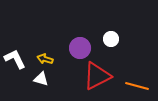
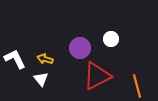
white triangle: rotated 35 degrees clockwise
orange line: rotated 60 degrees clockwise
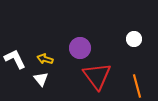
white circle: moved 23 px right
red triangle: rotated 40 degrees counterclockwise
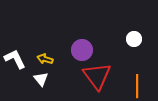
purple circle: moved 2 px right, 2 px down
orange line: rotated 15 degrees clockwise
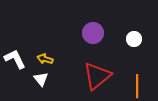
purple circle: moved 11 px right, 17 px up
red triangle: rotated 28 degrees clockwise
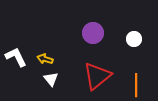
white L-shape: moved 1 px right, 2 px up
white triangle: moved 10 px right
orange line: moved 1 px left, 1 px up
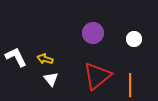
orange line: moved 6 px left
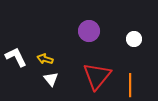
purple circle: moved 4 px left, 2 px up
red triangle: rotated 12 degrees counterclockwise
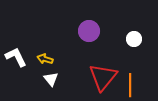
red triangle: moved 6 px right, 1 px down
